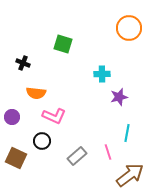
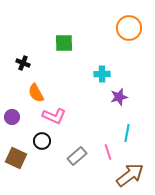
green square: moved 1 px right, 1 px up; rotated 18 degrees counterclockwise
orange semicircle: rotated 54 degrees clockwise
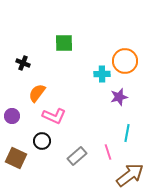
orange circle: moved 4 px left, 33 px down
orange semicircle: moved 1 px right; rotated 66 degrees clockwise
purple circle: moved 1 px up
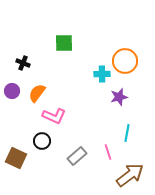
purple circle: moved 25 px up
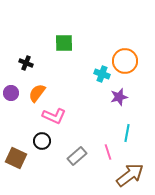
black cross: moved 3 px right
cyan cross: rotated 21 degrees clockwise
purple circle: moved 1 px left, 2 px down
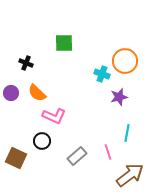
orange semicircle: rotated 84 degrees counterclockwise
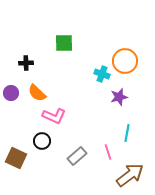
black cross: rotated 24 degrees counterclockwise
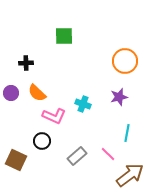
green square: moved 7 px up
cyan cross: moved 19 px left, 30 px down
pink line: moved 2 px down; rotated 28 degrees counterclockwise
brown square: moved 2 px down
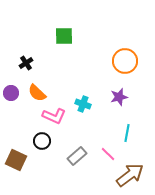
black cross: rotated 32 degrees counterclockwise
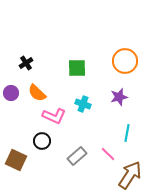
green square: moved 13 px right, 32 px down
brown arrow: rotated 20 degrees counterclockwise
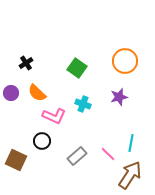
green square: rotated 36 degrees clockwise
cyan line: moved 4 px right, 10 px down
